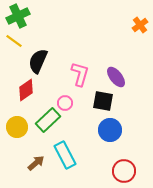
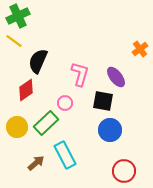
orange cross: moved 24 px down
green rectangle: moved 2 px left, 3 px down
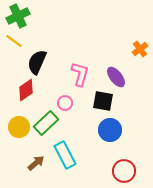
black semicircle: moved 1 px left, 1 px down
yellow circle: moved 2 px right
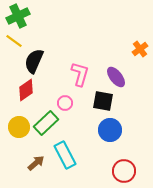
black semicircle: moved 3 px left, 1 px up
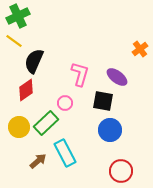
purple ellipse: moved 1 px right; rotated 15 degrees counterclockwise
cyan rectangle: moved 2 px up
brown arrow: moved 2 px right, 2 px up
red circle: moved 3 px left
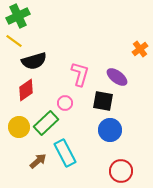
black semicircle: rotated 130 degrees counterclockwise
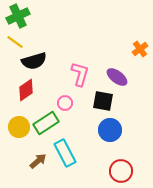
yellow line: moved 1 px right, 1 px down
green rectangle: rotated 10 degrees clockwise
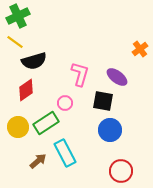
yellow circle: moved 1 px left
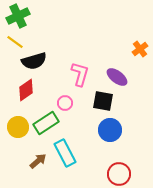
red circle: moved 2 px left, 3 px down
